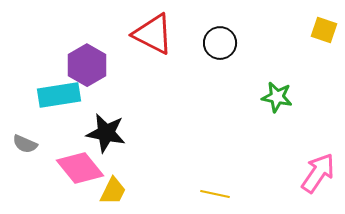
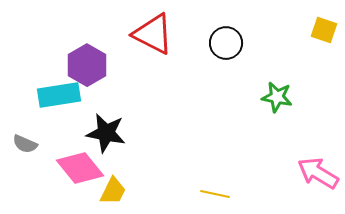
black circle: moved 6 px right
pink arrow: rotated 93 degrees counterclockwise
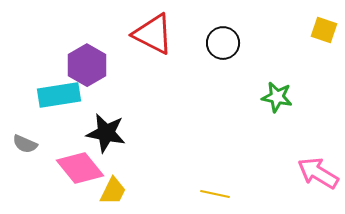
black circle: moved 3 px left
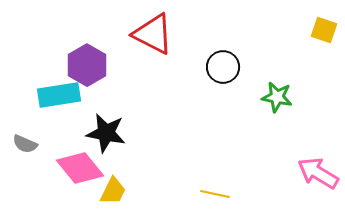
black circle: moved 24 px down
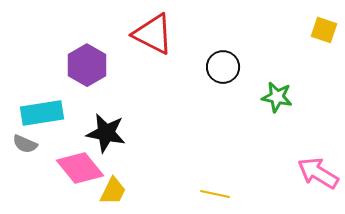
cyan rectangle: moved 17 px left, 18 px down
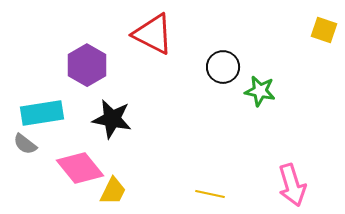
green star: moved 17 px left, 6 px up
black star: moved 6 px right, 14 px up
gray semicircle: rotated 15 degrees clockwise
pink arrow: moved 26 px left, 12 px down; rotated 138 degrees counterclockwise
yellow line: moved 5 px left
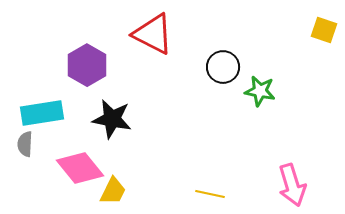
gray semicircle: rotated 55 degrees clockwise
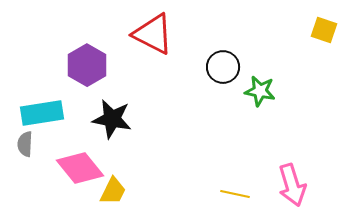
yellow line: moved 25 px right
